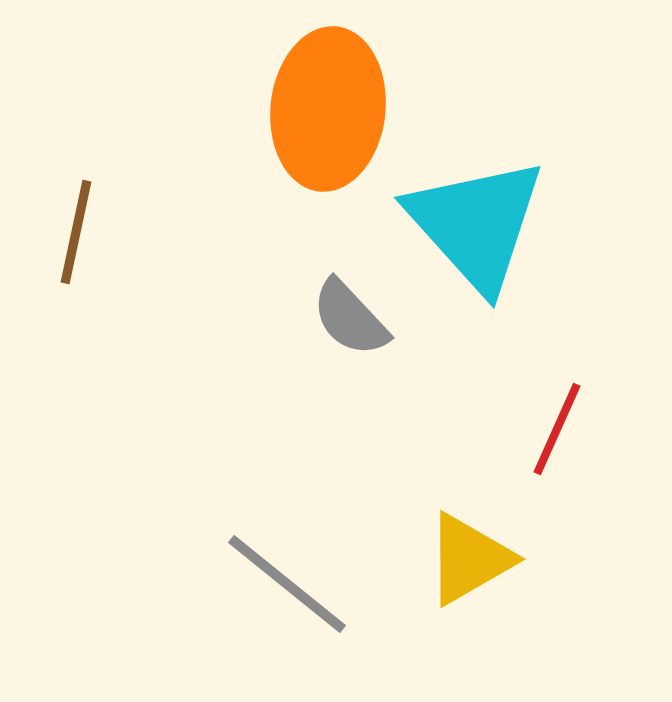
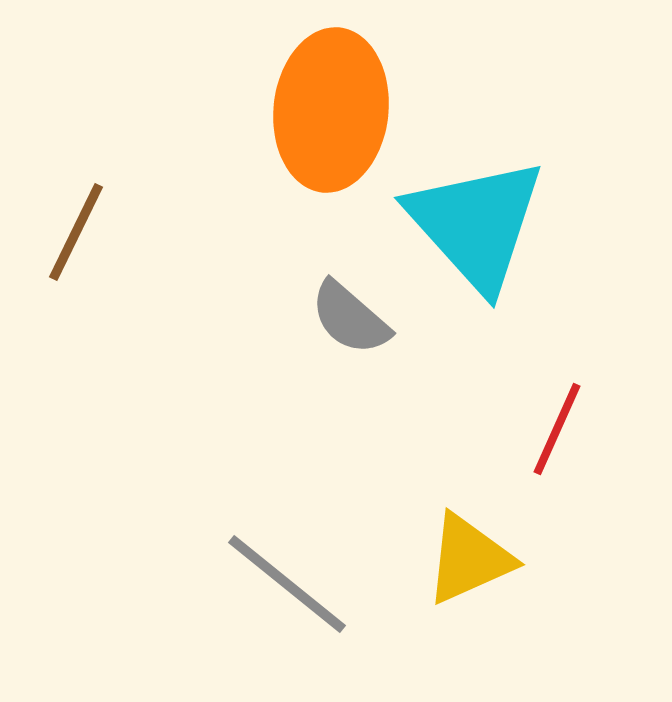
orange ellipse: moved 3 px right, 1 px down
brown line: rotated 14 degrees clockwise
gray semicircle: rotated 6 degrees counterclockwise
yellow triangle: rotated 6 degrees clockwise
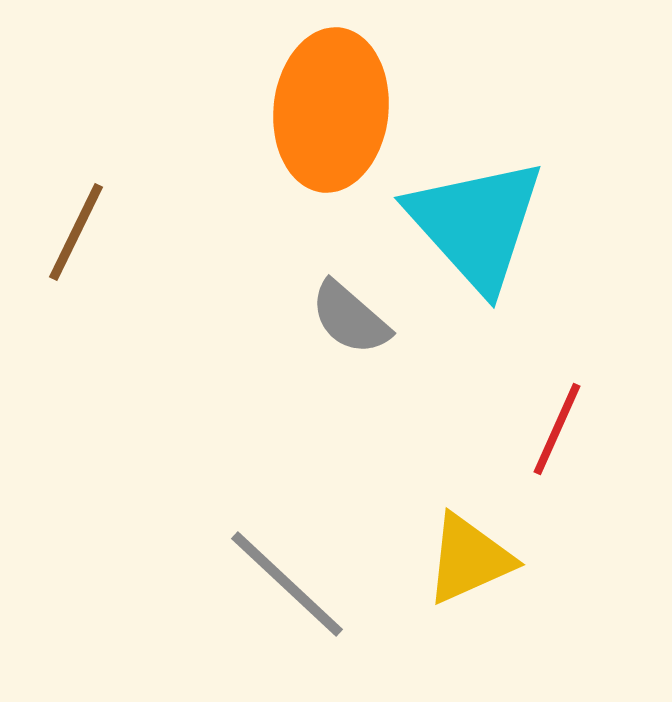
gray line: rotated 4 degrees clockwise
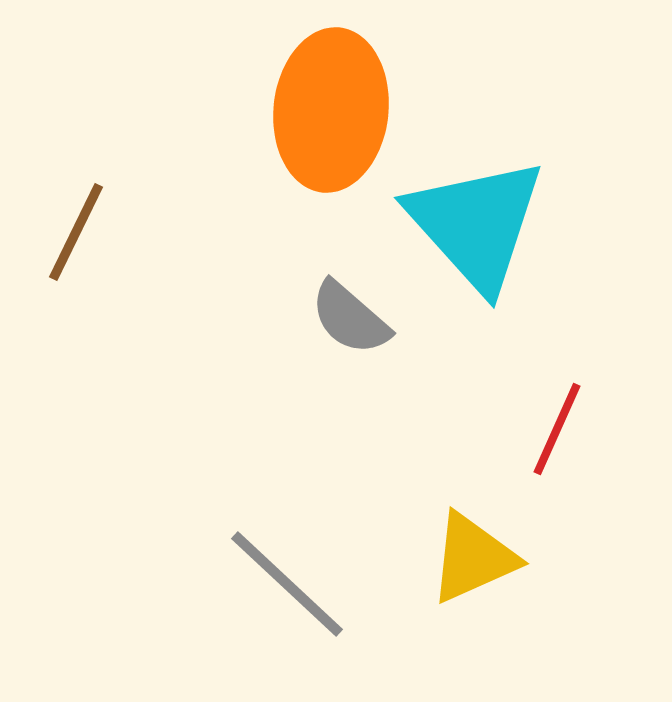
yellow triangle: moved 4 px right, 1 px up
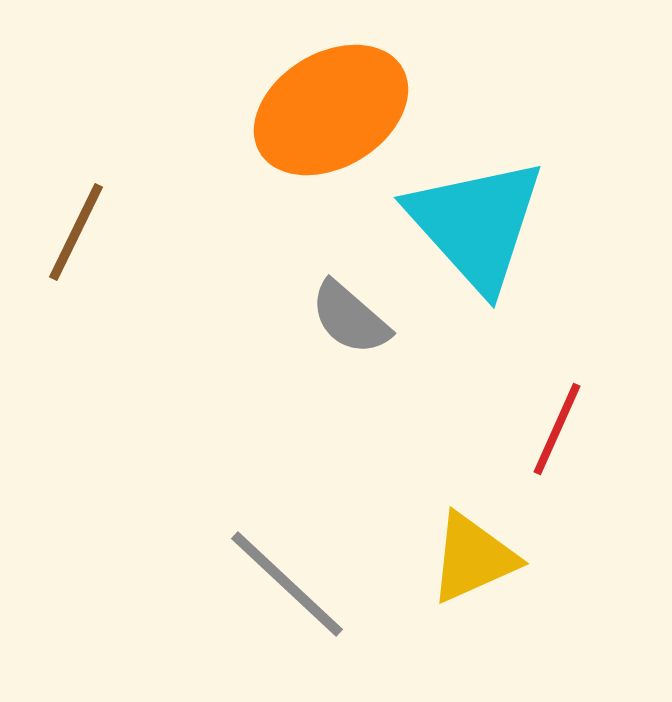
orange ellipse: rotated 53 degrees clockwise
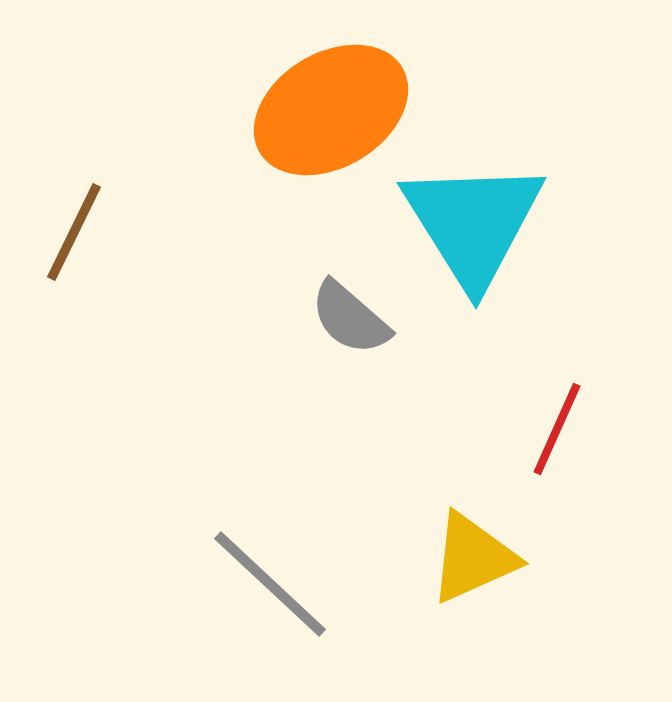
cyan triangle: moved 3 px left, 1 px up; rotated 10 degrees clockwise
brown line: moved 2 px left
gray line: moved 17 px left
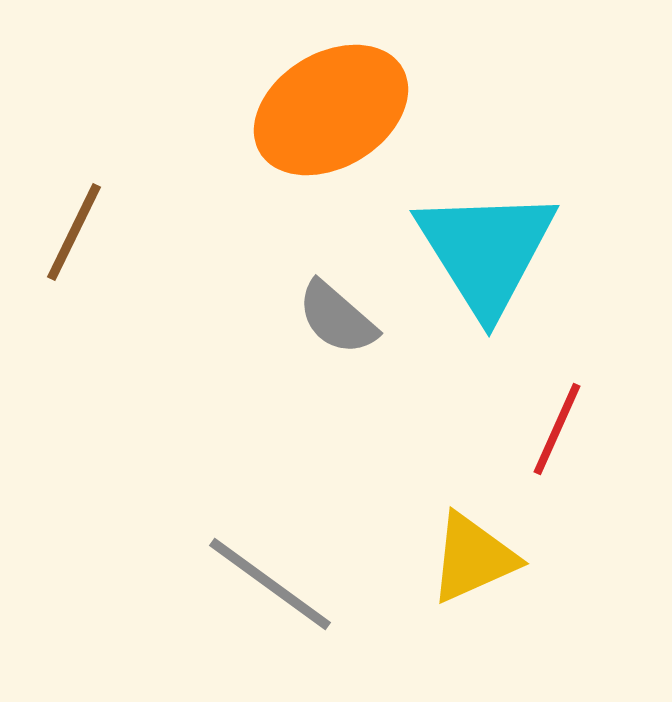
cyan triangle: moved 13 px right, 28 px down
gray semicircle: moved 13 px left
gray line: rotated 7 degrees counterclockwise
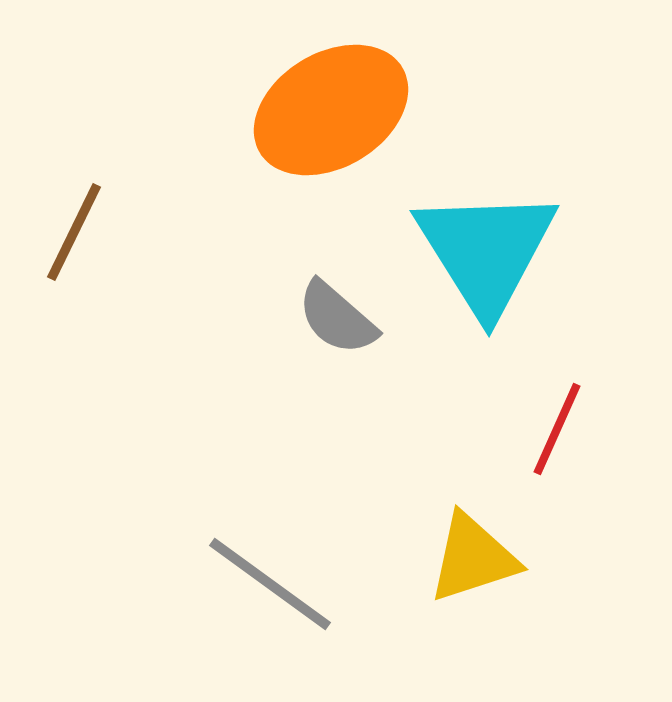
yellow triangle: rotated 6 degrees clockwise
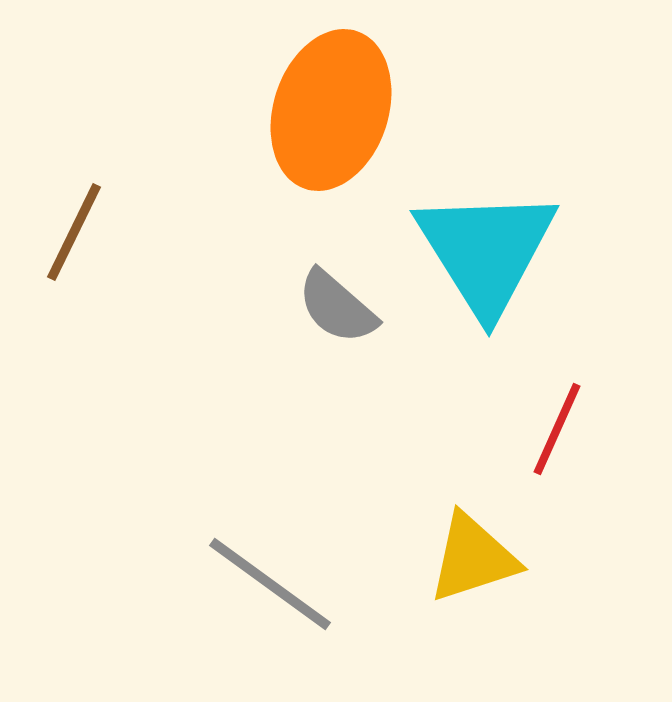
orange ellipse: rotated 41 degrees counterclockwise
gray semicircle: moved 11 px up
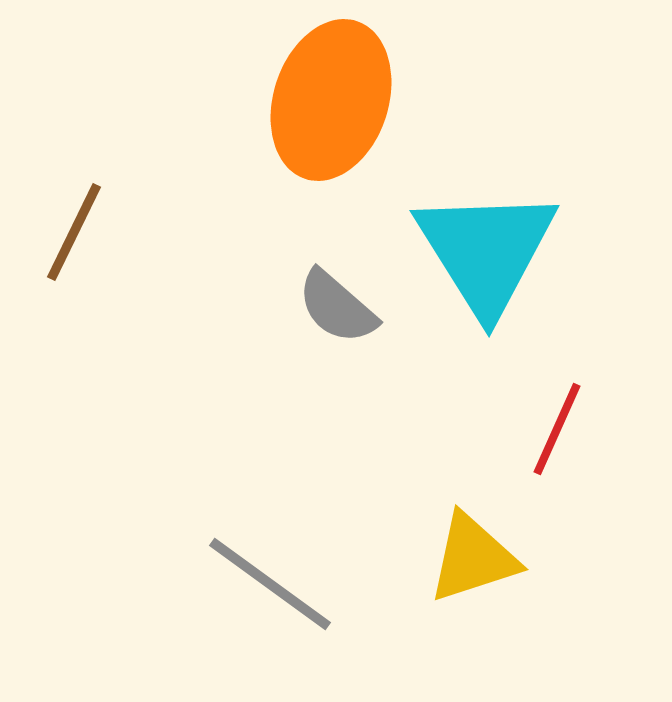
orange ellipse: moved 10 px up
